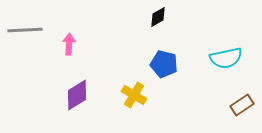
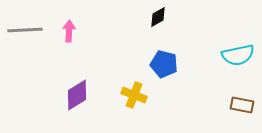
pink arrow: moved 13 px up
cyan semicircle: moved 12 px right, 3 px up
yellow cross: rotated 10 degrees counterclockwise
brown rectangle: rotated 45 degrees clockwise
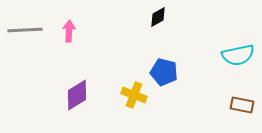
blue pentagon: moved 8 px down
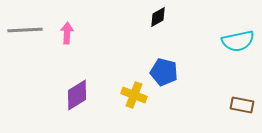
pink arrow: moved 2 px left, 2 px down
cyan semicircle: moved 14 px up
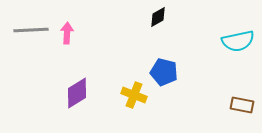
gray line: moved 6 px right
purple diamond: moved 2 px up
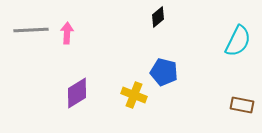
black diamond: rotated 10 degrees counterclockwise
cyan semicircle: rotated 52 degrees counterclockwise
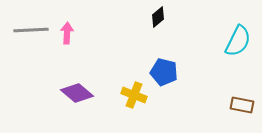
purple diamond: rotated 72 degrees clockwise
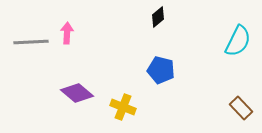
gray line: moved 12 px down
blue pentagon: moved 3 px left, 2 px up
yellow cross: moved 11 px left, 12 px down
brown rectangle: moved 1 px left, 3 px down; rotated 35 degrees clockwise
